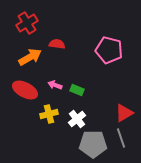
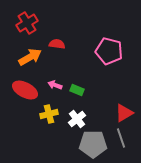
pink pentagon: moved 1 px down
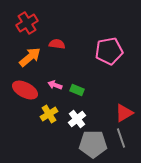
pink pentagon: rotated 24 degrees counterclockwise
orange arrow: rotated 10 degrees counterclockwise
yellow cross: rotated 18 degrees counterclockwise
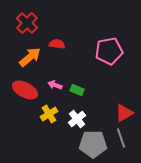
red cross: rotated 15 degrees counterclockwise
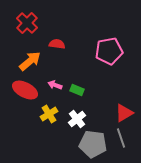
orange arrow: moved 4 px down
gray pentagon: rotated 8 degrees clockwise
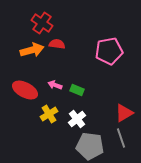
red cross: moved 15 px right; rotated 10 degrees counterclockwise
orange arrow: moved 2 px right, 11 px up; rotated 25 degrees clockwise
gray pentagon: moved 3 px left, 2 px down
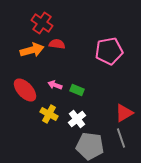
red ellipse: rotated 20 degrees clockwise
yellow cross: rotated 30 degrees counterclockwise
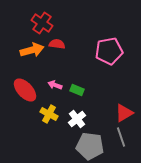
gray line: moved 1 px up
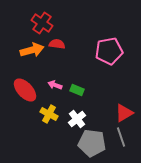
gray pentagon: moved 2 px right, 3 px up
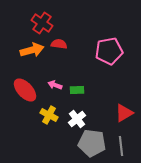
red semicircle: moved 2 px right
green rectangle: rotated 24 degrees counterclockwise
yellow cross: moved 1 px down
gray line: moved 9 px down; rotated 12 degrees clockwise
